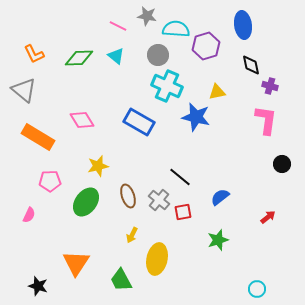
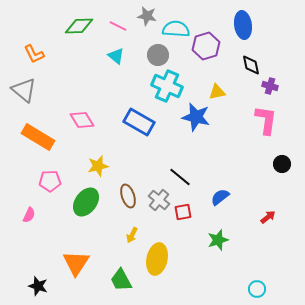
green diamond: moved 32 px up
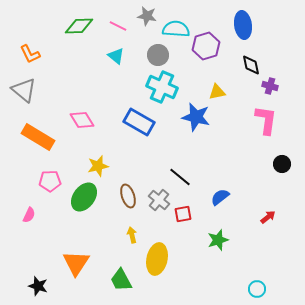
orange L-shape: moved 4 px left
cyan cross: moved 5 px left, 1 px down
green ellipse: moved 2 px left, 5 px up
red square: moved 2 px down
yellow arrow: rotated 140 degrees clockwise
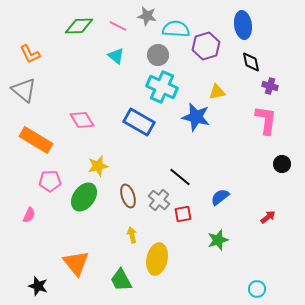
black diamond: moved 3 px up
orange rectangle: moved 2 px left, 3 px down
orange triangle: rotated 12 degrees counterclockwise
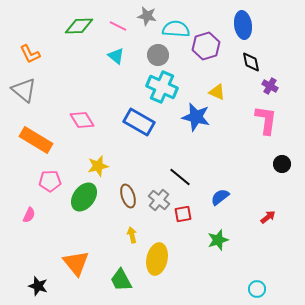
purple cross: rotated 14 degrees clockwise
yellow triangle: rotated 36 degrees clockwise
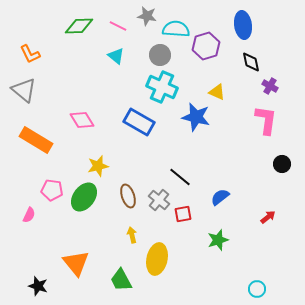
gray circle: moved 2 px right
pink pentagon: moved 2 px right, 9 px down; rotated 10 degrees clockwise
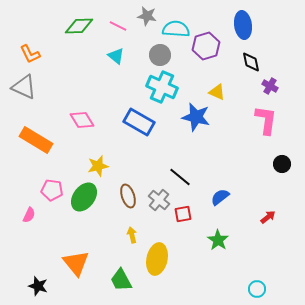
gray triangle: moved 3 px up; rotated 16 degrees counterclockwise
green star: rotated 20 degrees counterclockwise
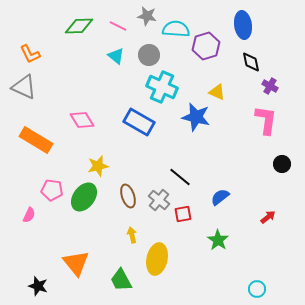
gray circle: moved 11 px left
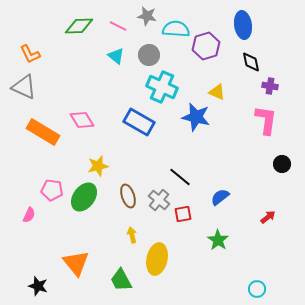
purple cross: rotated 21 degrees counterclockwise
orange rectangle: moved 7 px right, 8 px up
